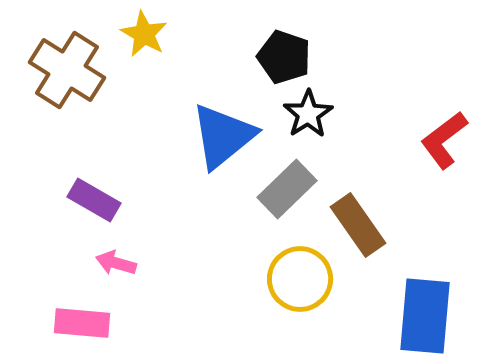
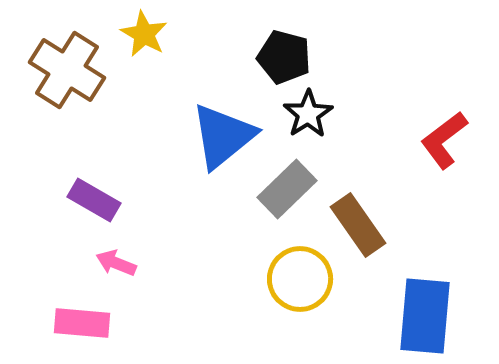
black pentagon: rotated 4 degrees counterclockwise
pink arrow: rotated 6 degrees clockwise
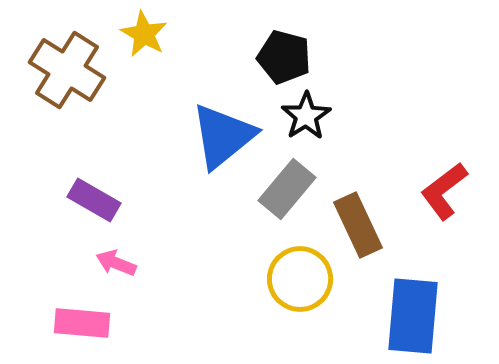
black star: moved 2 px left, 2 px down
red L-shape: moved 51 px down
gray rectangle: rotated 6 degrees counterclockwise
brown rectangle: rotated 10 degrees clockwise
blue rectangle: moved 12 px left
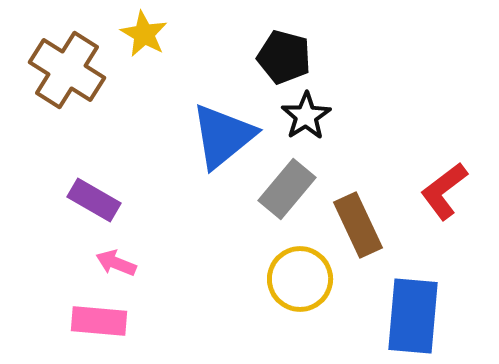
pink rectangle: moved 17 px right, 2 px up
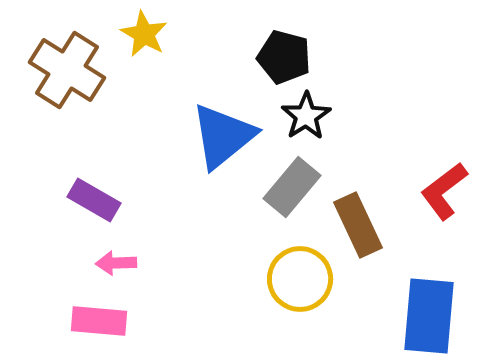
gray rectangle: moved 5 px right, 2 px up
pink arrow: rotated 24 degrees counterclockwise
blue rectangle: moved 16 px right
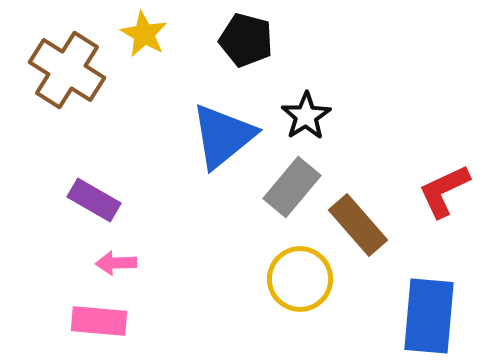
black pentagon: moved 38 px left, 17 px up
red L-shape: rotated 12 degrees clockwise
brown rectangle: rotated 16 degrees counterclockwise
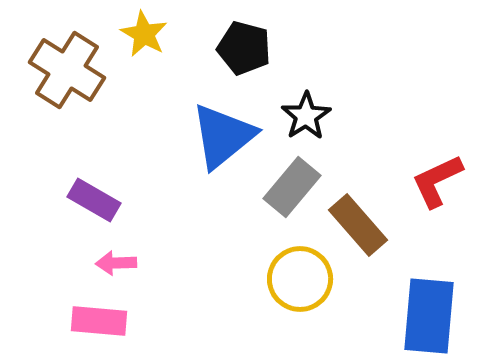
black pentagon: moved 2 px left, 8 px down
red L-shape: moved 7 px left, 10 px up
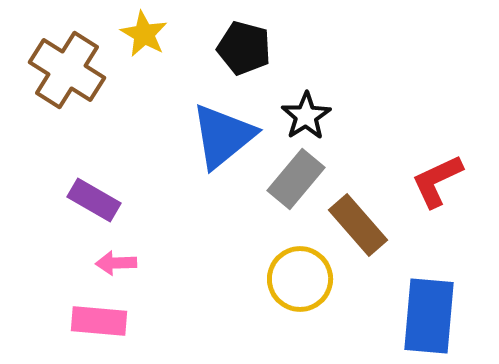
gray rectangle: moved 4 px right, 8 px up
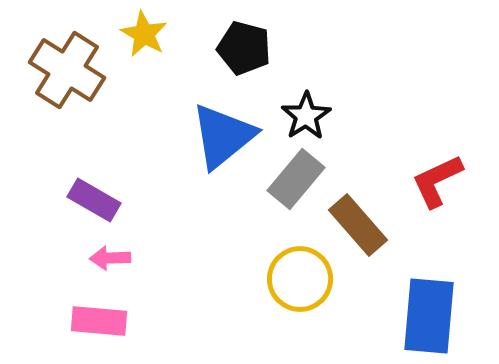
pink arrow: moved 6 px left, 5 px up
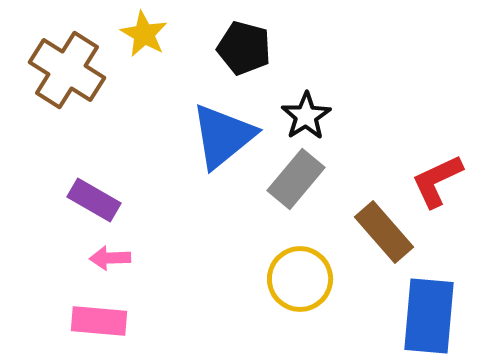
brown rectangle: moved 26 px right, 7 px down
